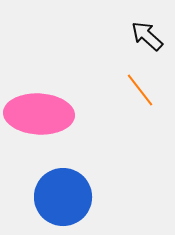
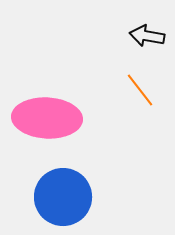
black arrow: rotated 32 degrees counterclockwise
pink ellipse: moved 8 px right, 4 px down
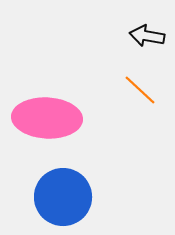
orange line: rotated 9 degrees counterclockwise
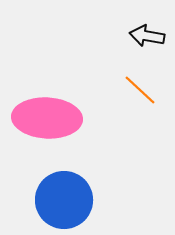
blue circle: moved 1 px right, 3 px down
